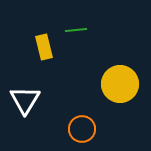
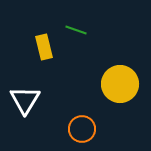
green line: rotated 25 degrees clockwise
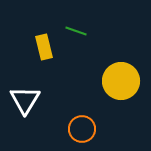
green line: moved 1 px down
yellow circle: moved 1 px right, 3 px up
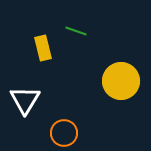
yellow rectangle: moved 1 px left, 1 px down
orange circle: moved 18 px left, 4 px down
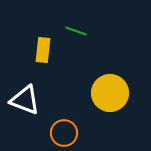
yellow rectangle: moved 2 px down; rotated 20 degrees clockwise
yellow circle: moved 11 px left, 12 px down
white triangle: rotated 40 degrees counterclockwise
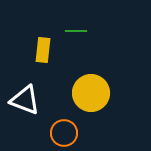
green line: rotated 20 degrees counterclockwise
yellow circle: moved 19 px left
